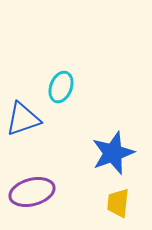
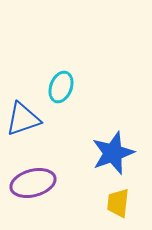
purple ellipse: moved 1 px right, 9 px up
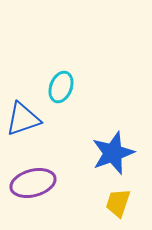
yellow trapezoid: rotated 12 degrees clockwise
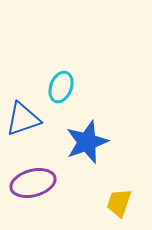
blue star: moved 26 px left, 11 px up
yellow trapezoid: moved 1 px right
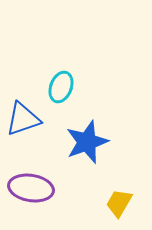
purple ellipse: moved 2 px left, 5 px down; rotated 24 degrees clockwise
yellow trapezoid: rotated 12 degrees clockwise
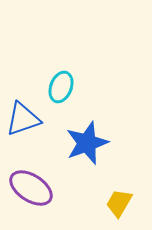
blue star: moved 1 px down
purple ellipse: rotated 24 degrees clockwise
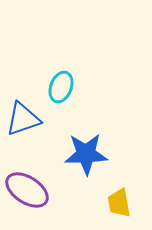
blue star: moved 1 px left, 11 px down; rotated 18 degrees clockwise
purple ellipse: moved 4 px left, 2 px down
yellow trapezoid: rotated 40 degrees counterclockwise
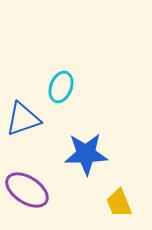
yellow trapezoid: rotated 12 degrees counterclockwise
